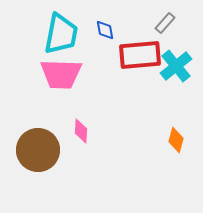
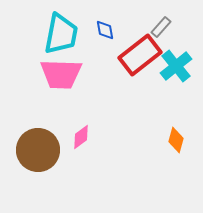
gray rectangle: moved 4 px left, 4 px down
red rectangle: rotated 33 degrees counterclockwise
pink diamond: moved 6 px down; rotated 50 degrees clockwise
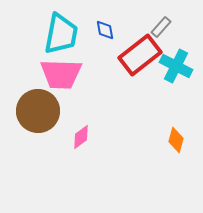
cyan cross: rotated 24 degrees counterclockwise
brown circle: moved 39 px up
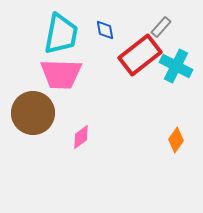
brown circle: moved 5 px left, 2 px down
orange diamond: rotated 20 degrees clockwise
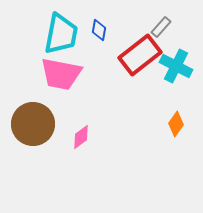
blue diamond: moved 6 px left; rotated 20 degrees clockwise
pink trapezoid: rotated 9 degrees clockwise
brown circle: moved 11 px down
orange diamond: moved 16 px up
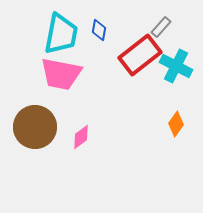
brown circle: moved 2 px right, 3 px down
